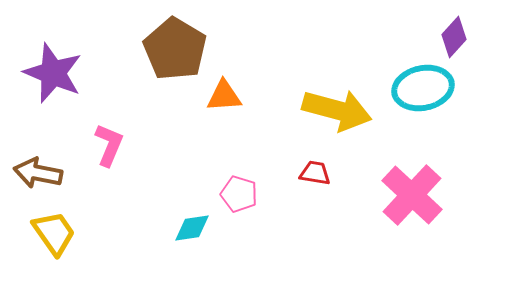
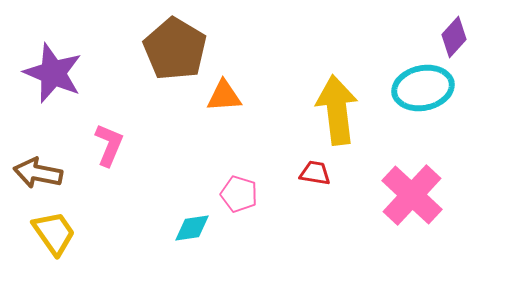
yellow arrow: rotated 112 degrees counterclockwise
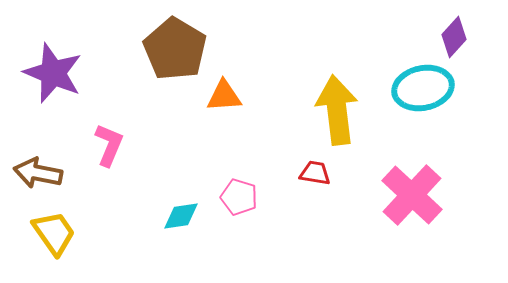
pink pentagon: moved 3 px down
cyan diamond: moved 11 px left, 12 px up
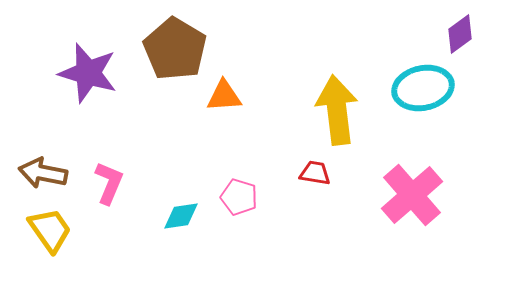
purple diamond: moved 6 px right, 3 px up; rotated 12 degrees clockwise
purple star: moved 35 px right; rotated 6 degrees counterclockwise
pink L-shape: moved 38 px down
brown arrow: moved 5 px right
pink cross: rotated 6 degrees clockwise
yellow trapezoid: moved 4 px left, 3 px up
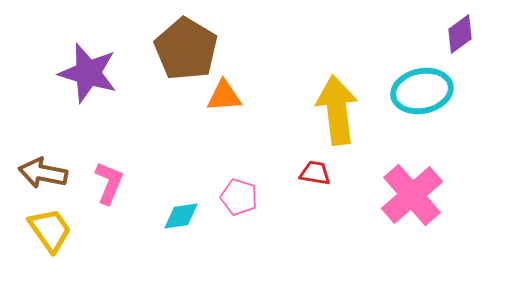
brown pentagon: moved 11 px right
cyan ellipse: moved 1 px left, 3 px down
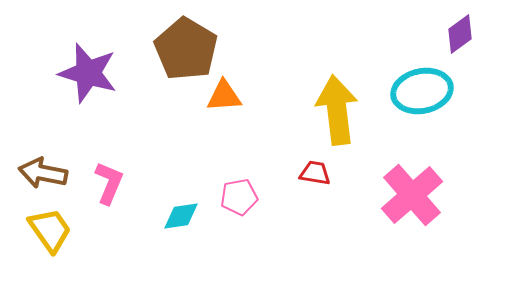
pink pentagon: rotated 27 degrees counterclockwise
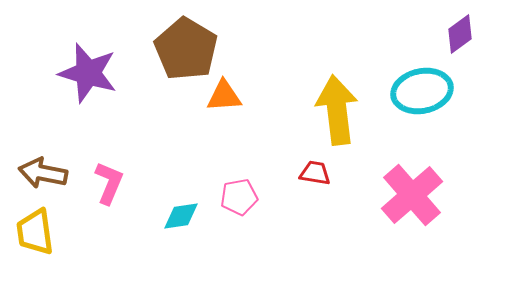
yellow trapezoid: moved 15 px left, 2 px down; rotated 153 degrees counterclockwise
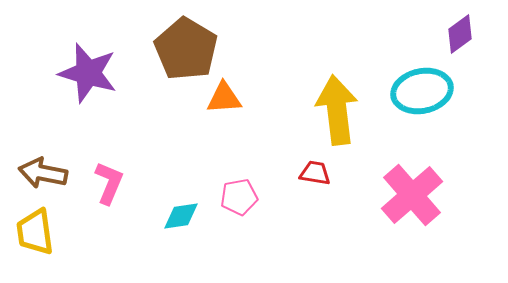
orange triangle: moved 2 px down
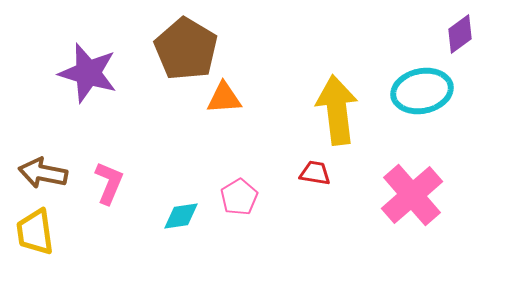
pink pentagon: rotated 21 degrees counterclockwise
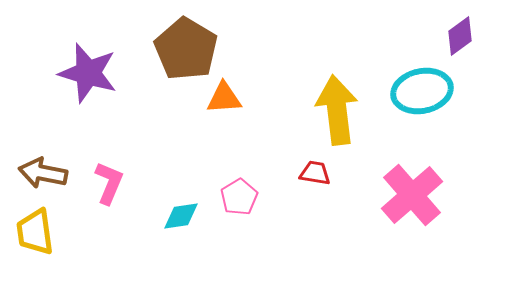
purple diamond: moved 2 px down
